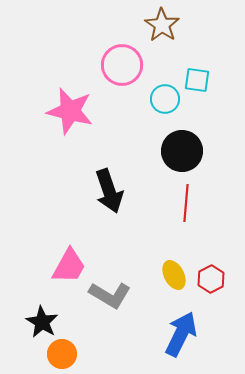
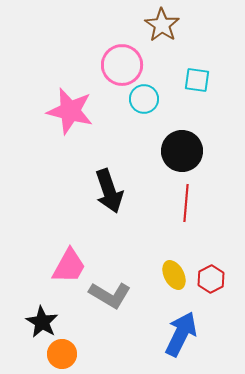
cyan circle: moved 21 px left
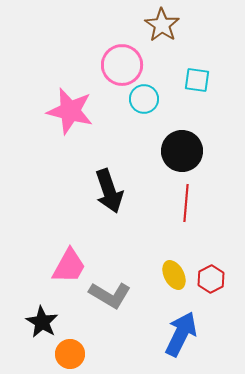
orange circle: moved 8 px right
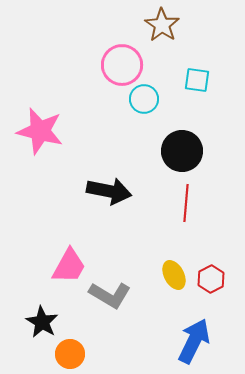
pink star: moved 30 px left, 20 px down
black arrow: rotated 60 degrees counterclockwise
blue arrow: moved 13 px right, 7 px down
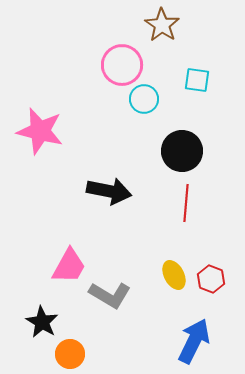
red hexagon: rotated 12 degrees counterclockwise
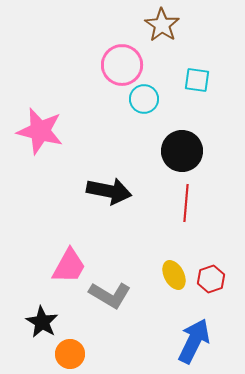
red hexagon: rotated 20 degrees clockwise
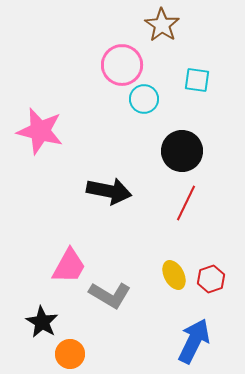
red line: rotated 21 degrees clockwise
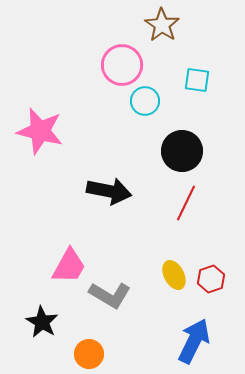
cyan circle: moved 1 px right, 2 px down
orange circle: moved 19 px right
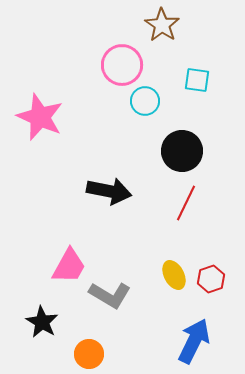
pink star: moved 14 px up; rotated 9 degrees clockwise
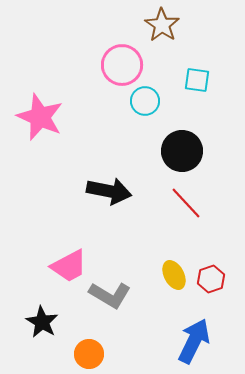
red line: rotated 69 degrees counterclockwise
pink trapezoid: rotated 33 degrees clockwise
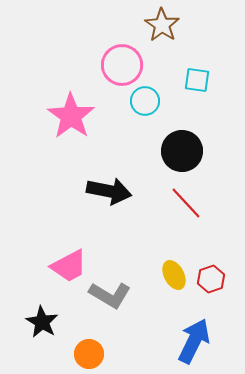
pink star: moved 31 px right, 1 px up; rotated 12 degrees clockwise
